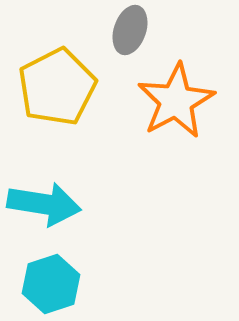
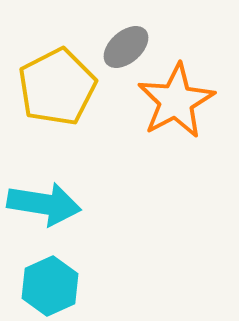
gray ellipse: moved 4 px left, 17 px down; rotated 30 degrees clockwise
cyan hexagon: moved 1 px left, 2 px down; rotated 6 degrees counterclockwise
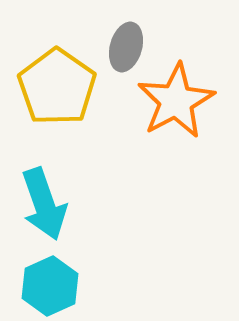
gray ellipse: rotated 33 degrees counterclockwise
yellow pentagon: rotated 10 degrees counterclockwise
cyan arrow: rotated 62 degrees clockwise
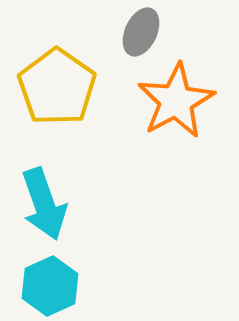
gray ellipse: moved 15 px right, 15 px up; rotated 9 degrees clockwise
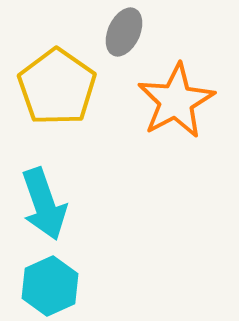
gray ellipse: moved 17 px left
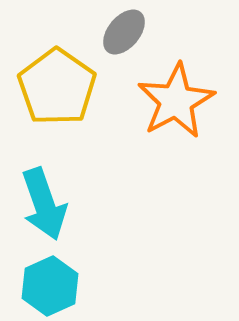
gray ellipse: rotated 15 degrees clockwise
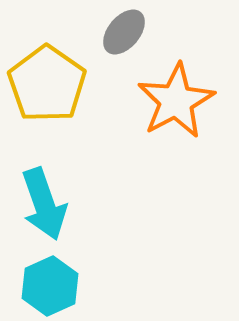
yellow pentagon: moved 10 px left, 3 px up
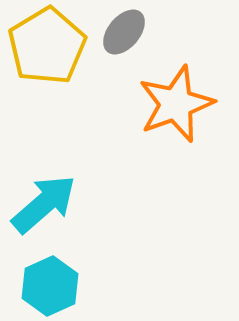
yellow pentagon: moved 38 px up; rotated 6 degrees clockwise
orange star: moved 3 px down; rotated 8 degrees clockwise
cyan arrow: rotated 112 degrees counterclockwise
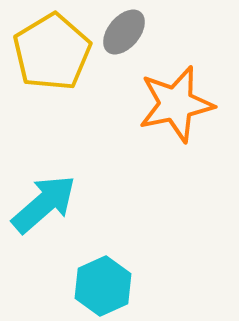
yellow pentagon: moved 5 px right, 6 px down
orange star: rotated 8 degrees clockwise
cyan hexagon: moved 53 px right
